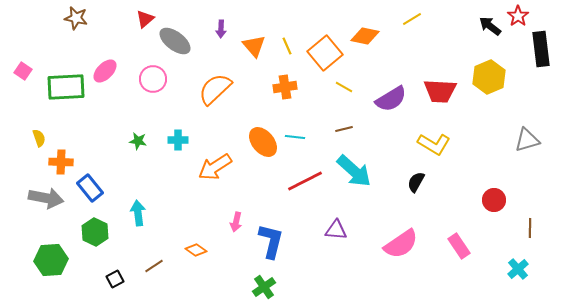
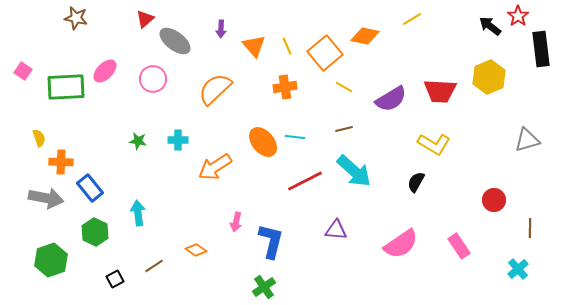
green hexagon at (51, 260): rotated 16 degrees counterclockwise
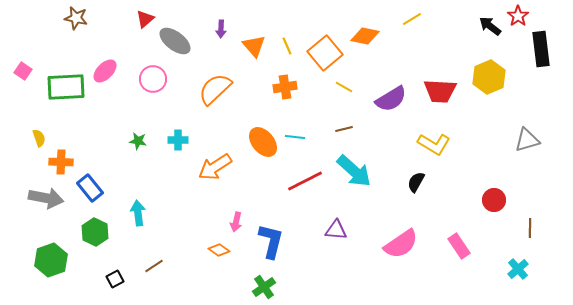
orange diamond at (196, 250): moved 23 px right
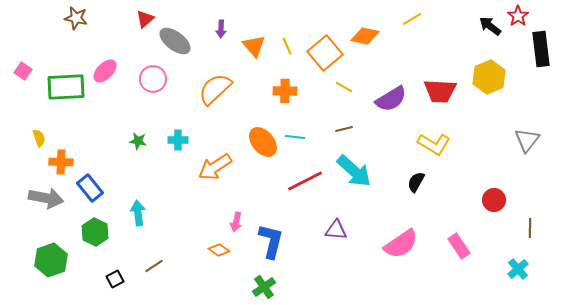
orange cross at (285, 87): moved 4 px down; rotated 10 degrees clockwise
gray triangle at (527, 140): rotated 36 degrees counterclockwise
